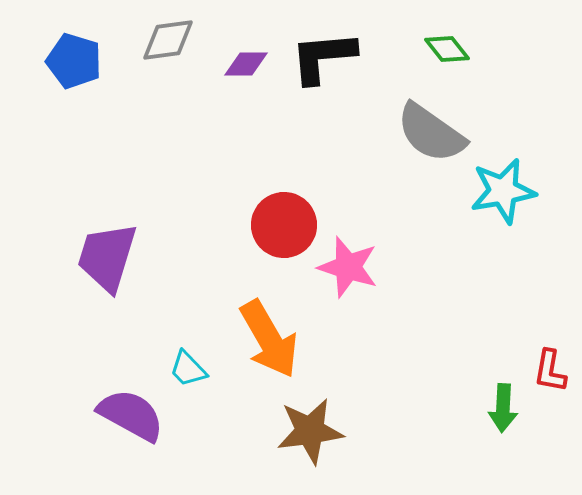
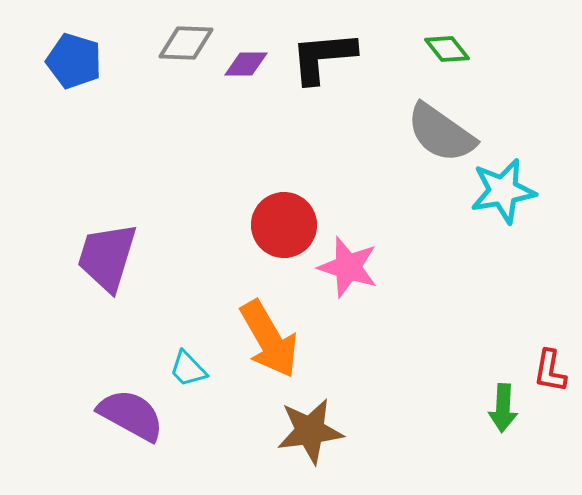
gray diamond: moved 18 px right, 3 px down; rotated 10 degrees clockwise
gray semicircle: moved 10 px right
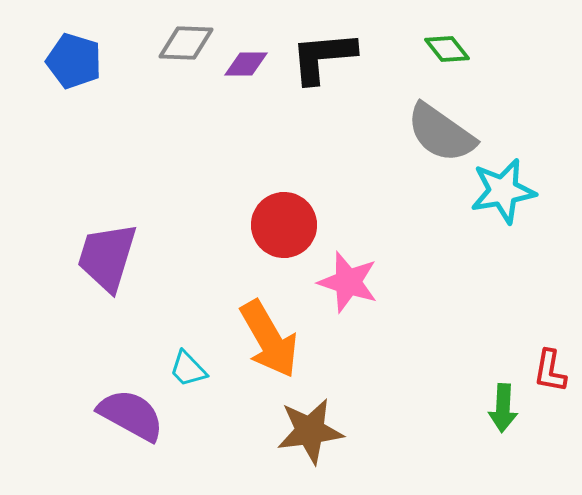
pink star: moved 15 px down
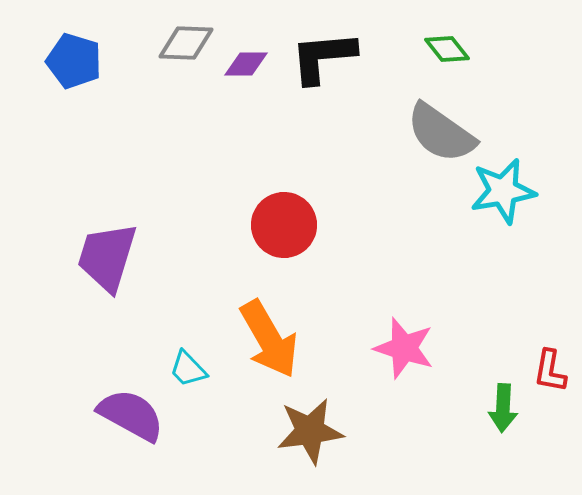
pink star: moved 56 px right, 66 px down
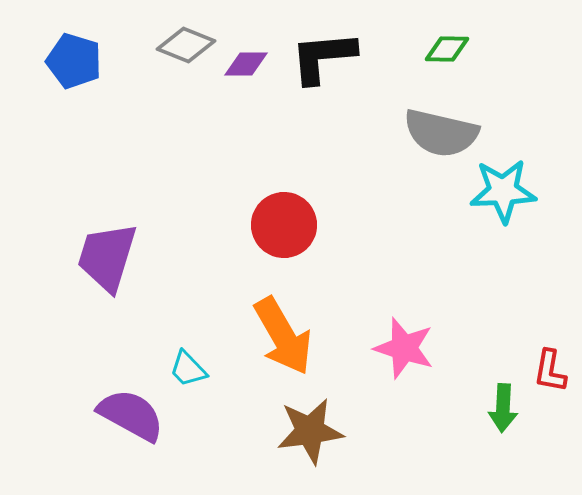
gray diamond: moved 2 px down; rotated 20 degrees clockwise
green diamond: rotated 51 degrees counterclockwise
gray semicircle: rotated 22 degrees counterclockwise
cyan star: rotated 8 degrees clockwise
orange arrow: moved 14 px right, 3 px up
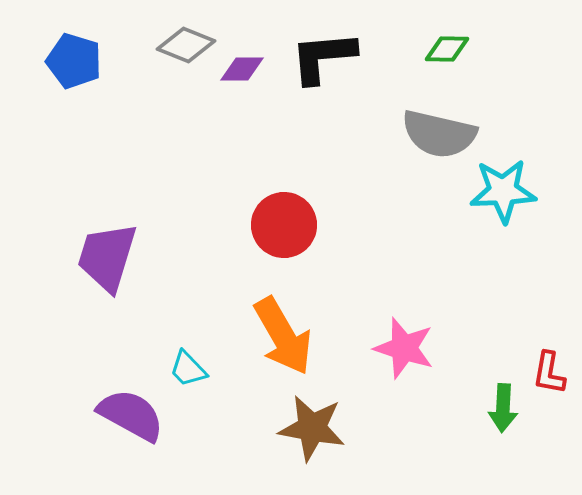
purple diamond: moved 4 px left, 5 px down
gray semicircle: moved 2 px left, 1 px down
red L-shape: moved 1 px left, 2 px down
brown star: moved 2 px right, 3 px up; rotated 18 degrees clockwise
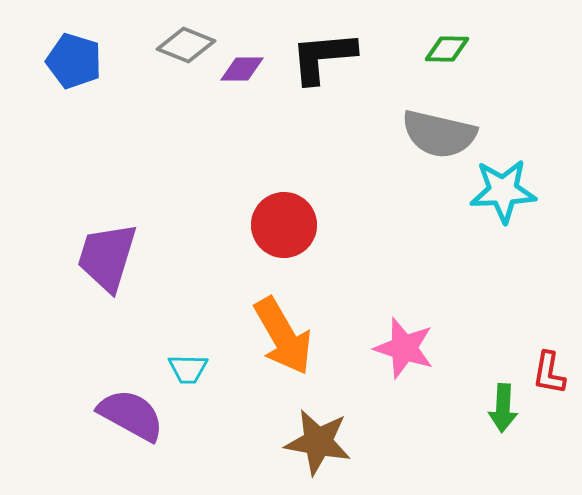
cyan trapezoid: rotated 45 degrees counterclockwise
brown star: moved 6 px right, 14 px down
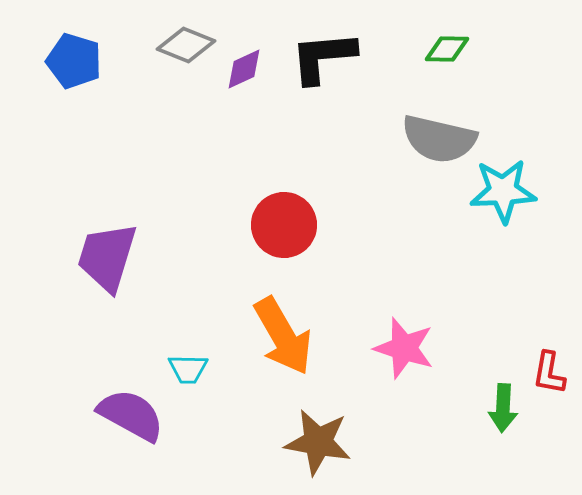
purple diamond: moved 2 px right; rotated 24 degrees counterclockwise
gray semicircle: moved 5 px down
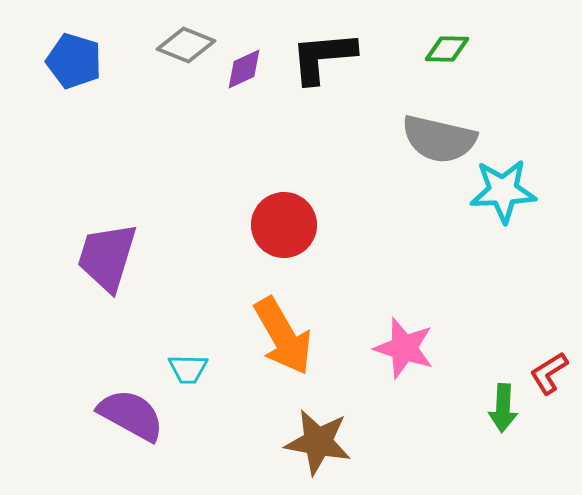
red L-shape: rotated 48 degrees clockwise
